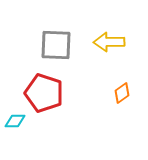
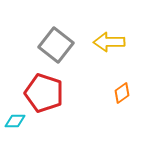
gray square: rotated 36 degrees clockwise
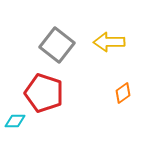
gray square: moved 1 px right
orange diamond: moved 1 px right
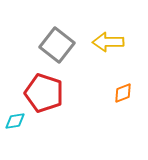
yellow arrow: moved 1 px left
orange diamond: rotated 15 degrees clockwise
cyan diamond: rotated 10 degrees counterclockwise
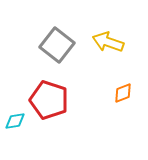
yellow arrow: rotated 20 degrees clockwise
red pentagon: moved 5 px right, 7 px down
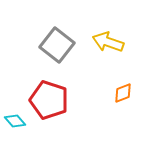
cyan diamond: rotated 60 degrees clockwise
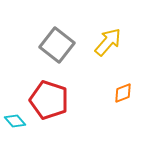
yellow arrow: rotated 112 degrees clockwise
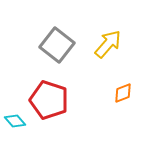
yellow arrow: moved 2 px down
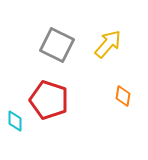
gray square: rotated 12 degrees counterclockwise
orange diamond: moved 3 px down; rotated 60 degrees counterclockwise
cyan diamond: rotated 40 degrees clockwise
